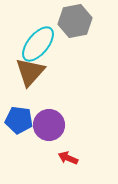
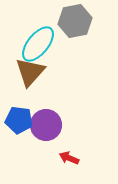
purple circle: moved 3 px left
red arrow: moved 1 px right
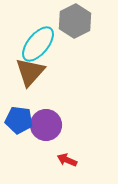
gray hexagon: rotated 16 degrees counterclockwise
red arrow: moved 2 px left, 2 px down
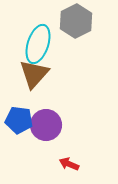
gray hexagon: moved 1 px right
cyan ellipse: rotated 21 degrees counterclockwise
brown triangle: moved 4 px right, 2 px down
red arrow: moved 2 px right, 4 px down
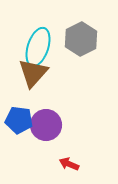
gray hexagon: moved 5 px right, 18 px down
cyan ellipse: moved 3 px down
brown triangle: moved 1 px left, 1 px up
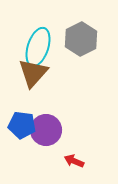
blue pentagon: moved 3 px right, 5 px down
purple circle: moved 5 px down
red arrow: moved 5 px right, 3 px up
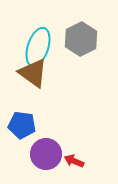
brown triangle: rotated 36 degrees counterclockwise
purple circle: moved 24 px down
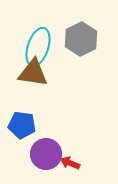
brown triangle: rotated 28 degrees counterclockwise
red arrow: moved 4 px left, 2 px down
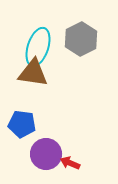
blue pentagon: moved 1 px up
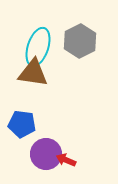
gray hexagon: moved 1 px left, 2 px down
red arrow: moved 4 px left, 3 px up
